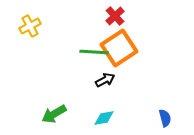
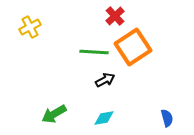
yellow cross: moved 1 px down
orange square: moved 14 px right, 1 px up
blue semicircle: moved 2 px right
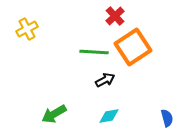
yellow cross: moved 3 px left, 2 px down
cyan diamond: moved 5 px right, 2 px up
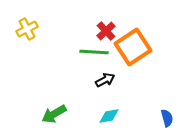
red cross: moved 9 px left, 15 px down
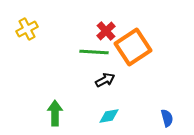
green arrow: moved 1 px right, 1 px up; rotated 120 degrees clockwise
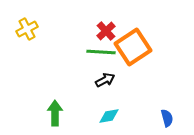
green line: moved 7 px right
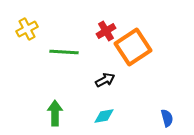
red cross: rotated 12 degrees clockwise
green line: moved 37 px left
cyan diamond: moved 5 px left
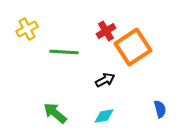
green arrow: rotated 50 degrees counterclockwise
blue semicircle: moved 7 px left, 9 px up
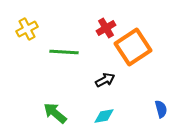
red cross: moved 3 px up
blue semicircle: moved 1 px right
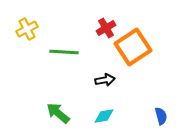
black arrow: rotated 18 degrees clockwise
blue semicircle: moved 7 px down
green arrow: moved 3 px right
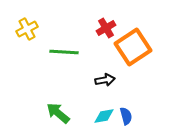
blue semicircle: moved 35 px left
